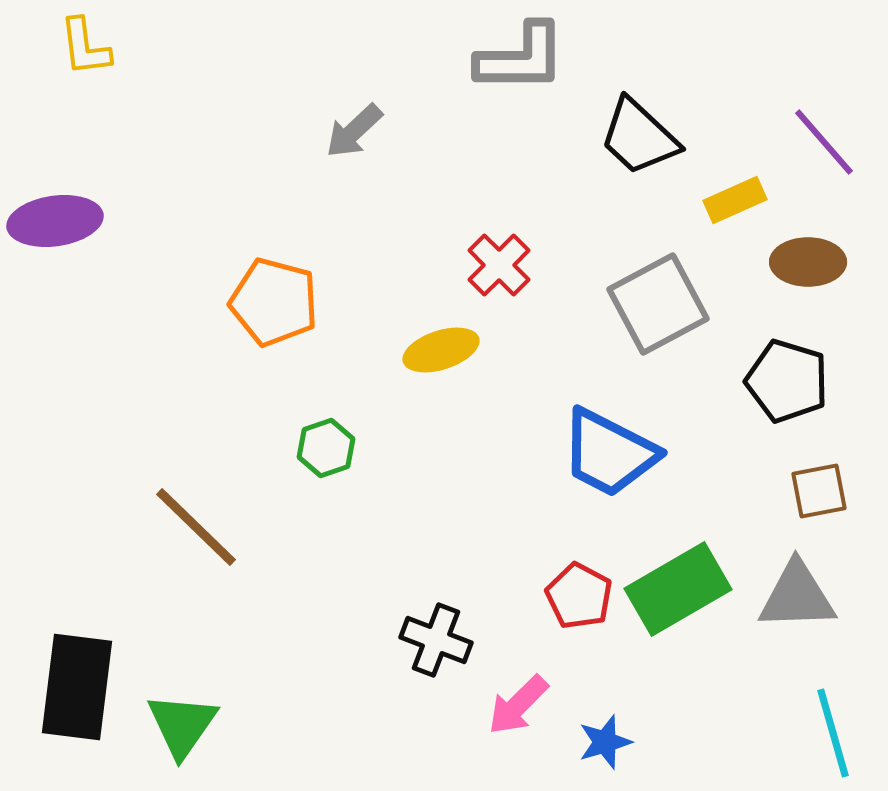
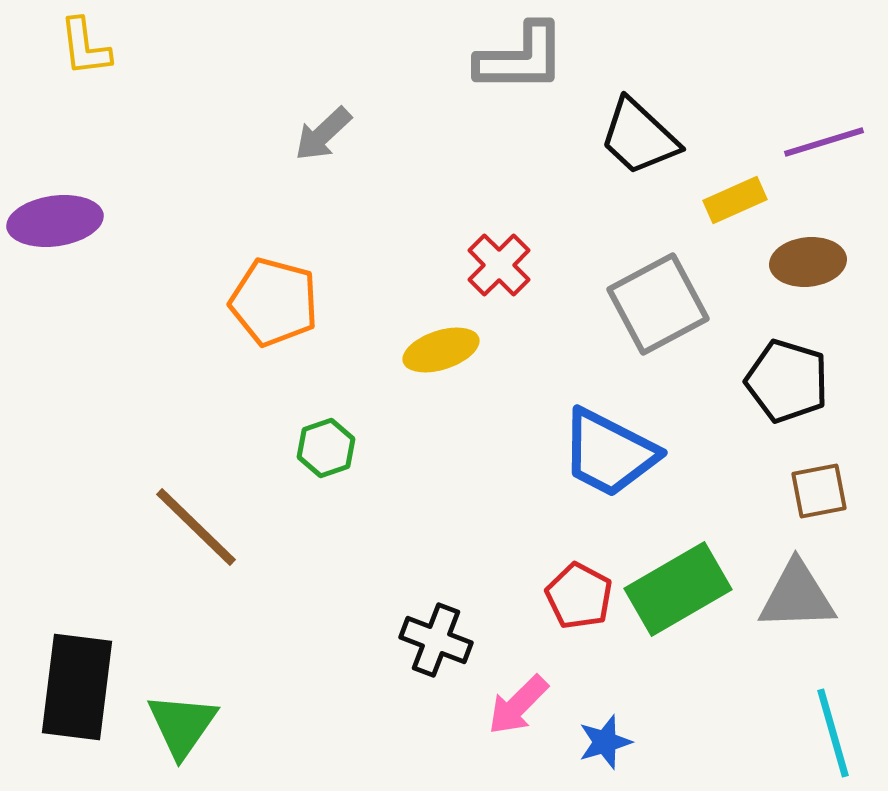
gray arrow: moved 31 px left, 3 px down
purple line: rotated 66 degrees counterclockwise
brown ellipse: rotated 6 degrees counterclockwise
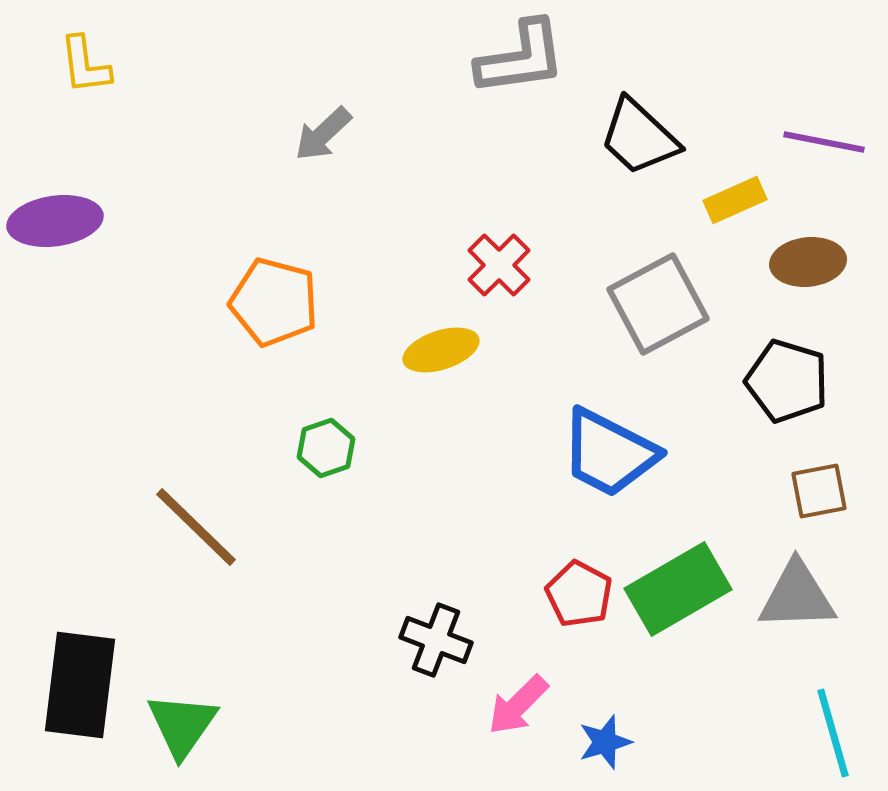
yellow L-shape: moved 18 px down
gray L-shape: rotated 8 degrees counterclockwise
purple line: rotated 28 degrees clockwise
red pentagon: moved 2 px up
black rectangle: moved 3 px right, 2 px up
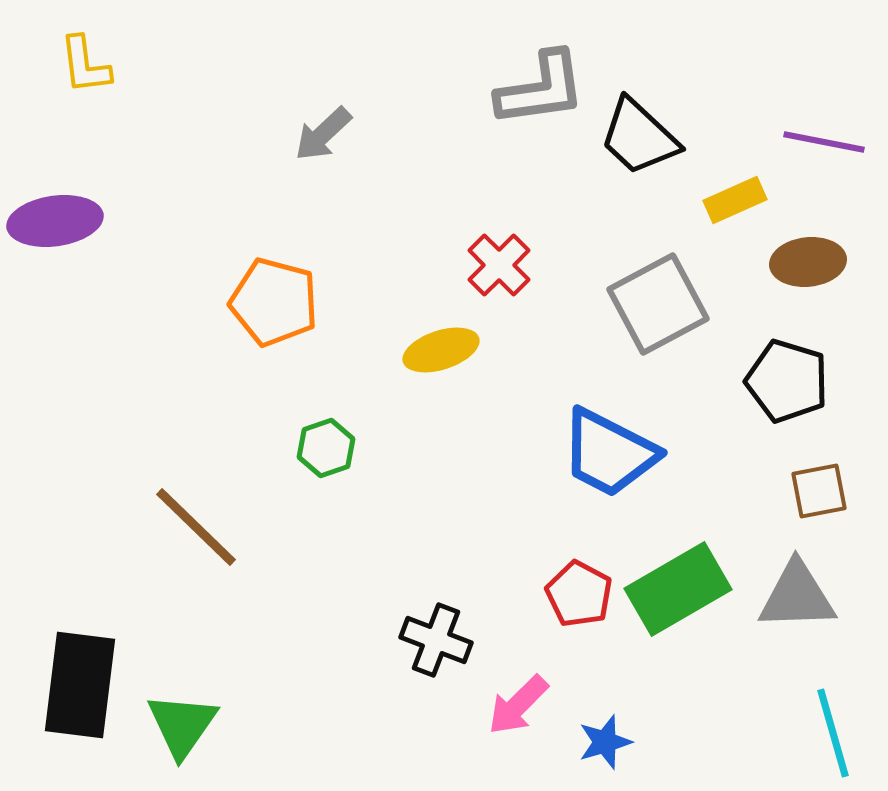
gray L-shape: moved 20 px right, 31 px down
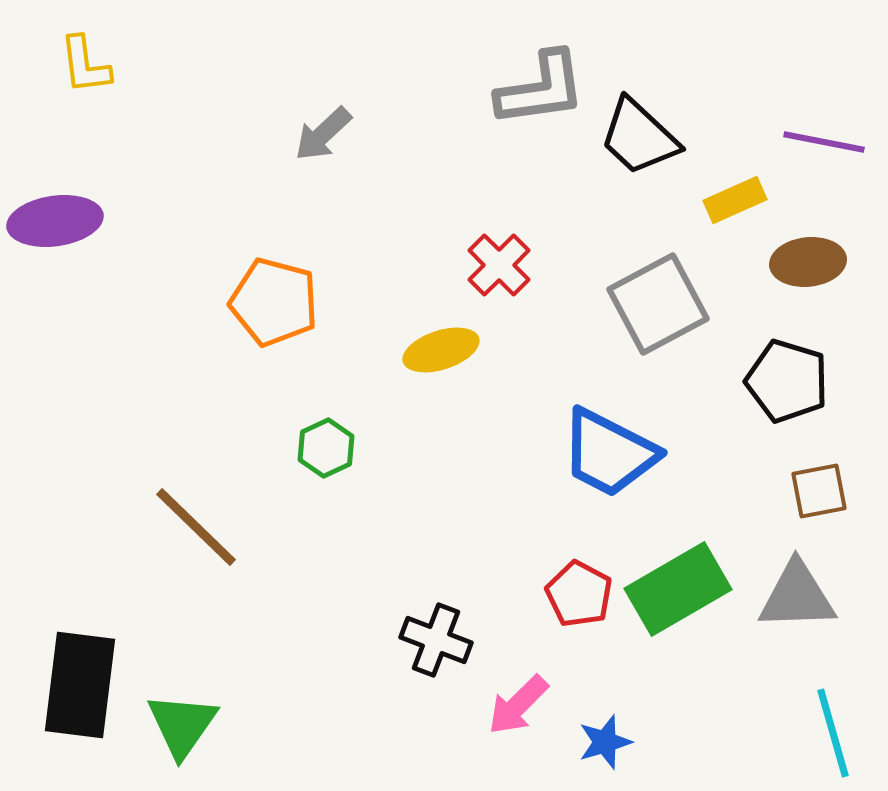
green hexagon: rotated 6 degrees counterclockwise
